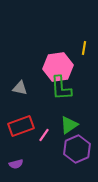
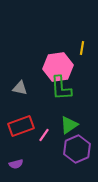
yellow line: moved 2 px left
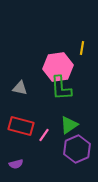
red rectangle: rotated 35 degrees clockwise
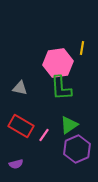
pink hexagon: moved 4 px up
red rectangle: rotated 15 degrees clockwise
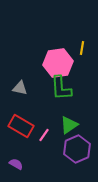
purple semicircle: rotated 136 degrees counterclockwise
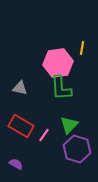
green triangle: rotated 12 degrees counterclockwise
purple hexagon: rotated 20 degrees counterclockwise
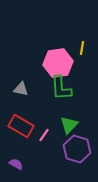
gray triangle: moved 1 px right, 1 px down
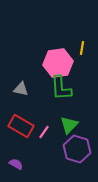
pink line: moved 3 px up
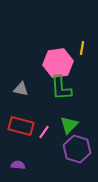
red rectangle: rotated 15 degrees counterclockwise
purple semicircle: moved 2 px right, 1 px down; rotated 24 degrees counterclockwise
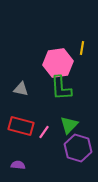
purple hexagon: moved 1 px right, 1 px up
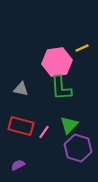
yellow line: rotated 56 degrees clockwise
pink hexagon: moved 1 px left, 1 px up
purple semicircle: rotated 32 degrees counterclockwise
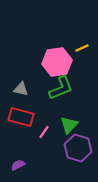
green L-shape: rotated 108 degrees counterclockwise
red rectangle: moved 9 px up
